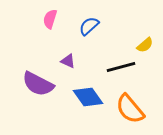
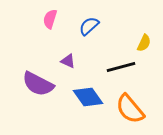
yellow semicircle: moved 1 px left, 2 px up; rotated 24 degrees counterclockwise
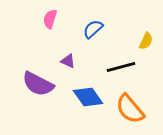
blue semicircle: moved 4 px right, 3 px down
yellow semicircle: moved 2 px right, 2 px up
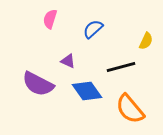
blue diamond: moved 1 px left, 6 px up
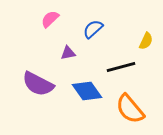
pink semicircle: rotated 30 degrees clockwise
purple triangle: moved 8 px up; rotated 35 degrees counterclockwise
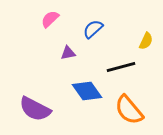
purple semicircle: moved 3 px left, 25 px down
orange semicircle: moved 1 px left, 1 px down
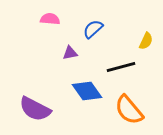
pink semicircle: rotated 48 degrees clockwise
purple triangle: moved 2 px right
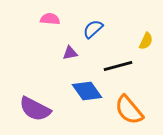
black line: moved 3 px left, 1 px up
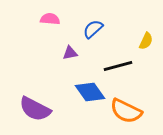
blue diamond: moved 3 px right, 1 px down
orange semicircle: moved 3 px left, 1 px down; rotated 24 degrees counterclockwise
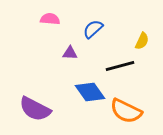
yellow semicircle: moved 4 px left
purple triangle: rotated 14 degrees clockwise
black line: moved 2 px right
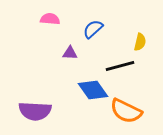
yellow semicircle: moved 2 px left, 1 px down; rotated 12 degrees counterclockwise
blue diamond: moved 3 px right, 2 px up
purple semicircle: moved 2 px down; rotated 24 degrees counterclockwise
